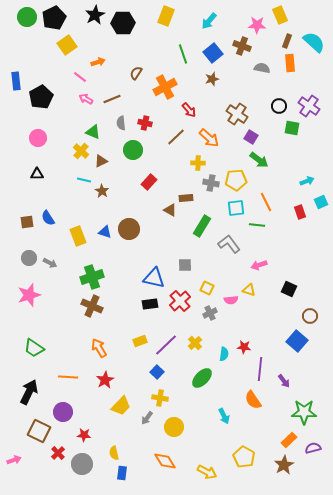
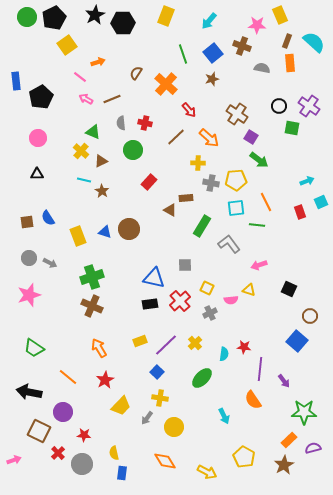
orange cross at (165, 87): moved 1 px right, 3 px up; rotated 20 degrees counterclockwise
orange line at (68, 377): rotated 36 degrees clockwise
black arrow at (29, 392): rotated 105 degrees counterclockwise
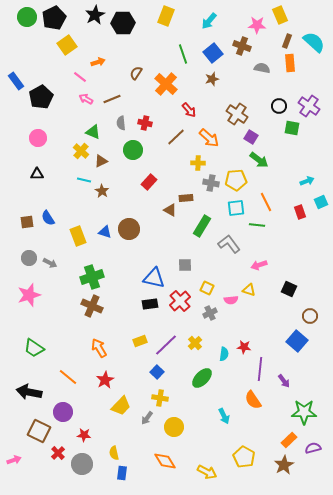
blue rectangle at (16, 81): rotated 30 degrees counterclockwise
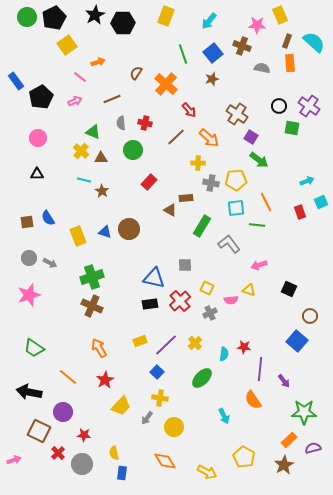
pink arrow at (86, 99): moved 11 px left, 2 px down; rotated 128 degrees clockwise
brown triangle at (101, 161): moved 3 px up; rotated 24 degrees clockwise
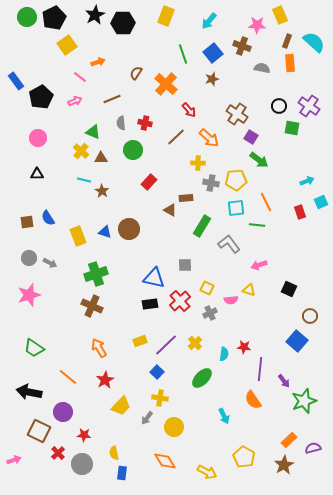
green cross at (92, 277): moved 4 px right, 3 px up
green star at (304, 412): moved 11 px up; rotated 20 degrees counterclockwise
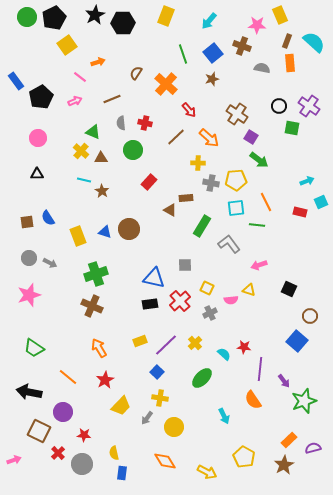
red rectangle at (300, 212): rotated 56 degrees counterclockwise
cyan semicircle at (224, 354): rotated 56 degrees counterclockwise
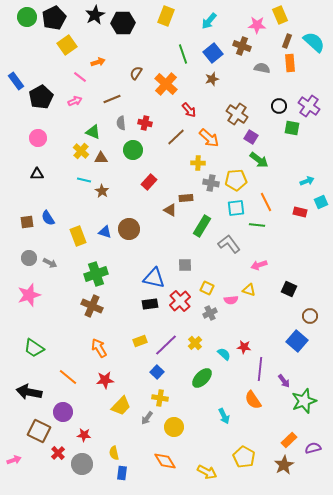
red star at (105, 380): rotated 24 degrees clockwise
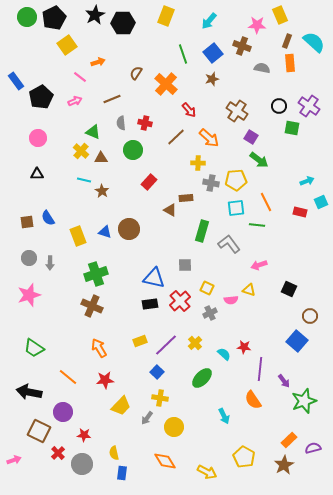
brown cross at (237, 114): moved 3 px up
green rectangle at (202, 226): moved 5 px down; rotated 15 degrees counterclockwise
gray arrow at (50, 263): rotated 64 degrees clockwise
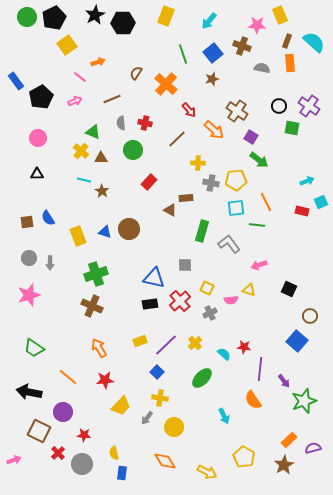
brown line at (176, 137): moved 1 px right, 2 px down
orange arrow at (209, 138): moved 5 px right, 8 px up
red rectangle at (300, 212): moved 2 px right, 1 px up
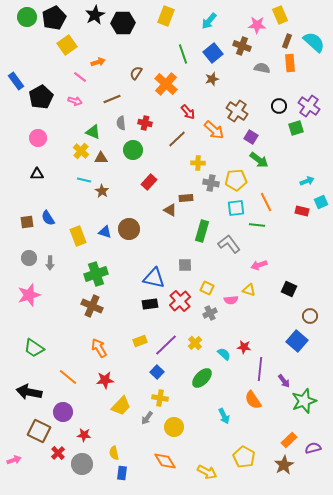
pink arrow at (75, 101): rotated 40 degrees clockwise
red arrow at (189, 110): moved 1 px left, 2 px down
green square at (292, 128): moved 4 px right; rotated 28 degrees counterclockwise
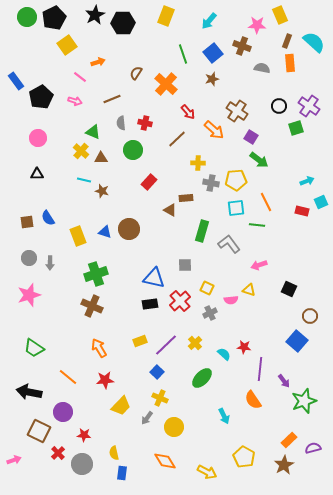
brown star at (102, 191): rotated 16 degrees counterclockwise
yellow cross at (160, 398): rotated 14 degrees clockwise
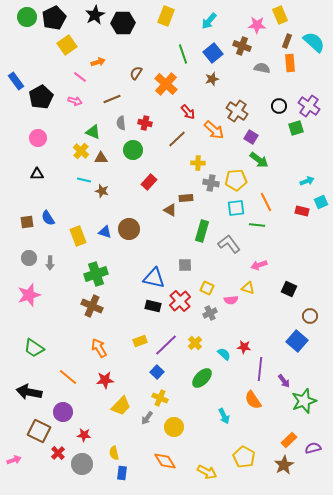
yellow triangle at (249, 290): moved 1 px left, 2 px up
black rectangle at (150, 304): moved 3 px right, 2 px down; rotated 21 degrees clockwise
